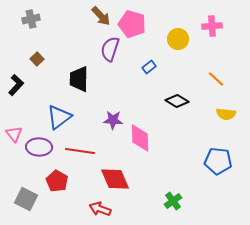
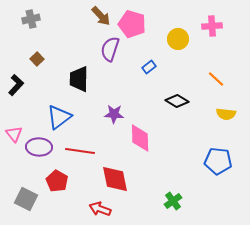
purple star: moved 1 px right, 6 px up
red diamond: rotated 12 degrees clockwise
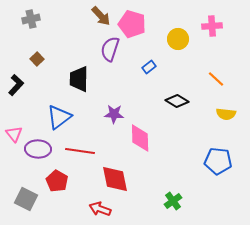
purple ellipse: moved 1 px left, 2 px down
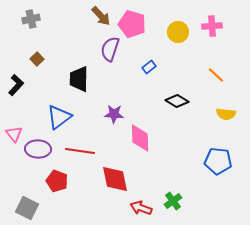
yellow circle: moved 7 px up
orange line: moved 4 px up
red pentagon: rotated 10 degrees counterclockwise
gray square: moved 1 px right, 9 px down
red arrow: moved 41 px right, 1 px up
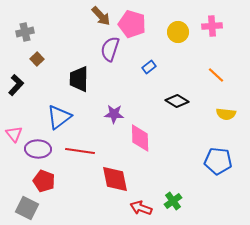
gray cross: moved 6 px left, 13 px down
red pentagon: moved 13 px left
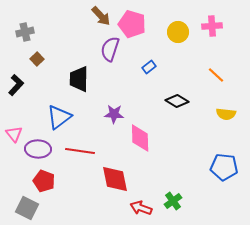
blue pentagon: moved 6 px right, 6 px down
